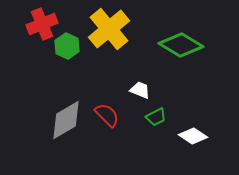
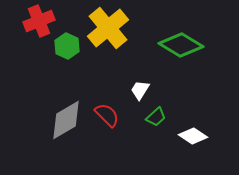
red cross: moved 3 px left, 3 px up
yellow cross: moved 1 px left, 1 px up
white trapezoid: rotated 80 degrees counterclockwise
green trapezoid: rotated 15 degrees counterclockwise
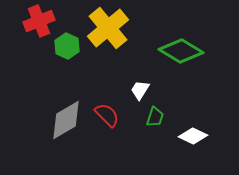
green diamond: moved 6 px down
green trapezoid: moved 1 px left; rotated 30 degrees counterclockwise
white diamond: rotated 8 degrees counterclockwise
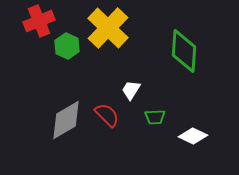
yellow cross: rotated 6 degrees counterclockwise
green diamond: moved 3 px right; rotated 63 degrees clockwise
white trapezoid: moved 9 px left
green trapezoid: rotated 70 degrees clockwise
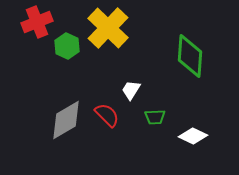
red cross: moved 2 px left, 1 px down
green diamond: moved 6 px right, 5 px down
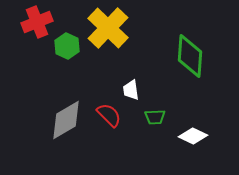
white trapezoid: rotated 40 degrees counterclockwise
red semicircle: moved 2 px right
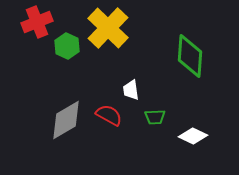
red semicircle: rotated 16 degrees counterclockwise
